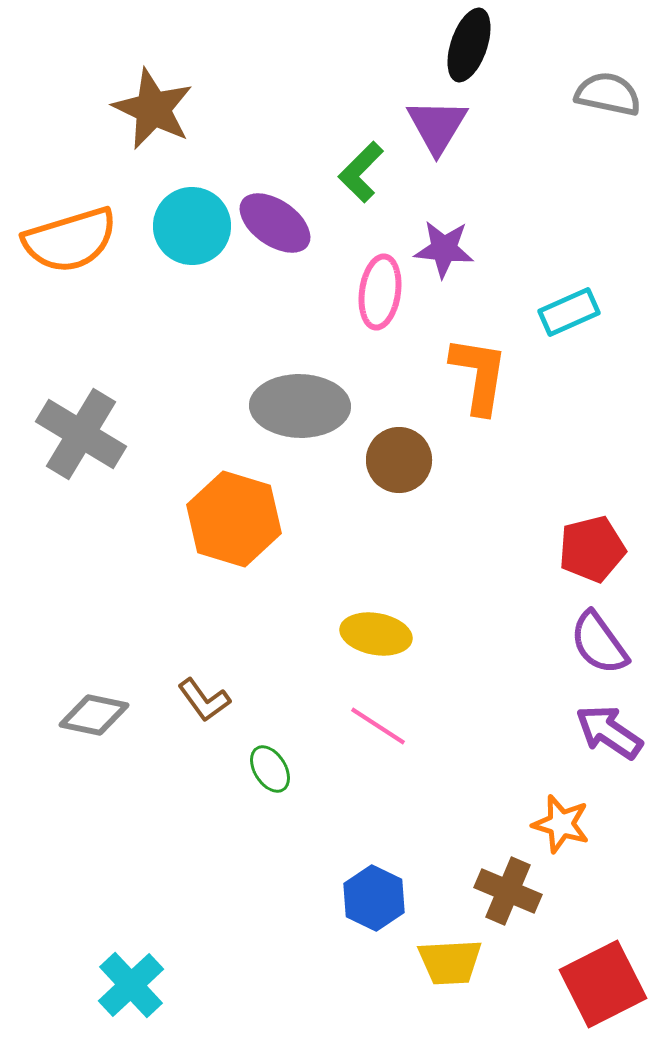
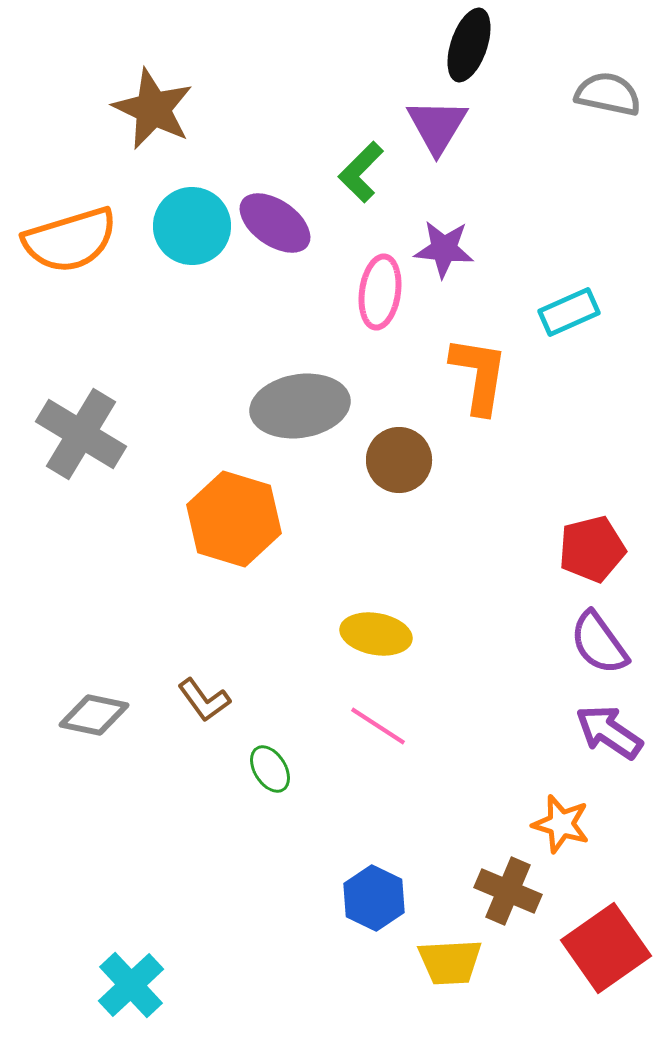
gray ellipse: rotated 10 degrees counterclockwise
red square: moved 3 px right, 36 px up; rotated 8 degrees counterclockwise
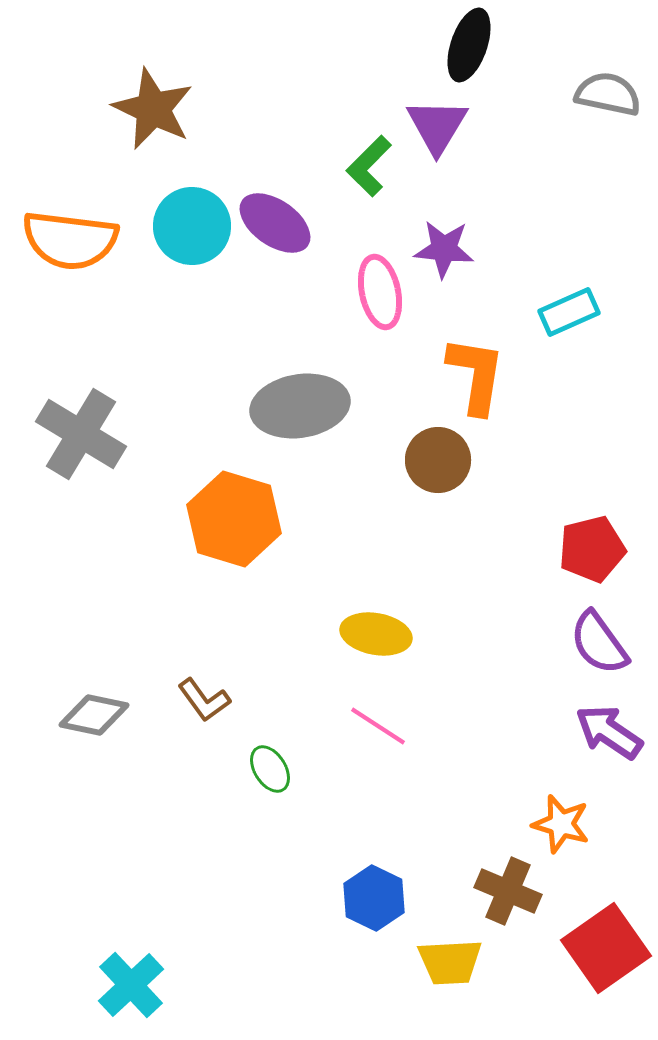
green L-shape: moved 8 px right, 6 px up
orange semicircle: rotated 24 degrees clockwise
pink ellipse: rotated 20 degrees counterclockwise
orange L-shape: moved 3 px left
brown circle: moved 39 px right
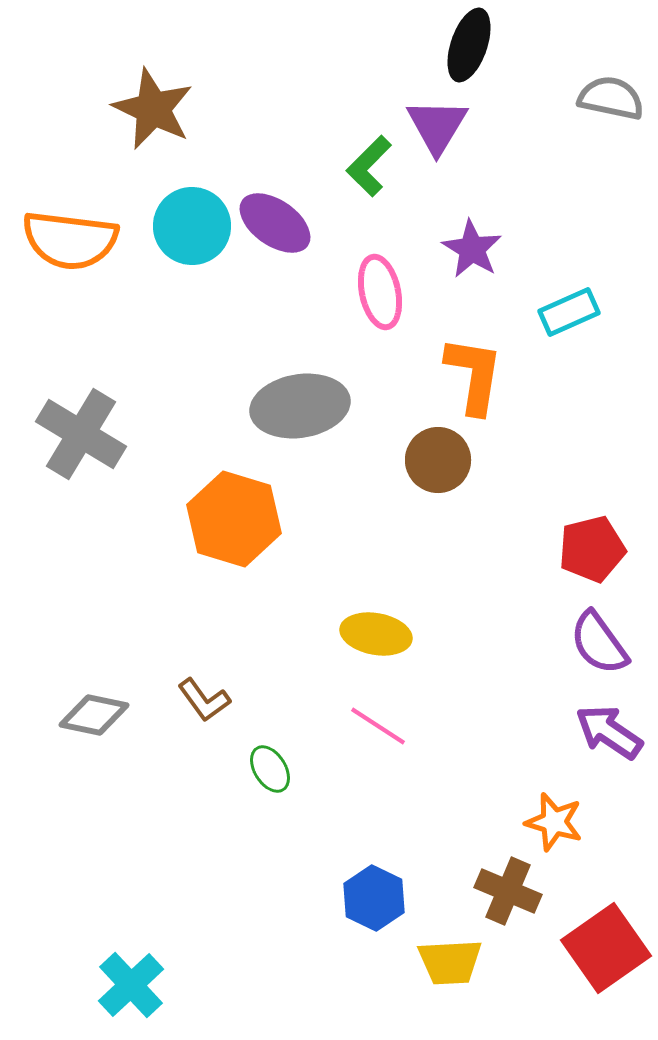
gray semicircle: moved 3 px right, 4 px down
purple star: moved 28 px right; rotated 26 degrees clockwise
orange L-shape: moved 2 px left
orange star: moved 7 px left, 2 px up
